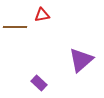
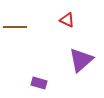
red triangle: moved 25 px right, 5 px down; rotated 35 degrees clockwise
purple rectangle: rotated 28 degrees counterclockwise
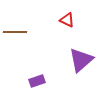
brown line: moved 5 px down
purple rectangle: moved 2 px left, 2 px up; rotated 35 degrees counterclockwise
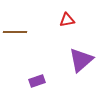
red triangle: rotated 35 degrees counterclockwise
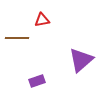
red triangle: moved 25 px left
brown line: moved 2 px right, 6 px down
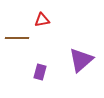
purple rectangle: moved 3 px right, 9 px up; rotated 56 degrees counterclockwise
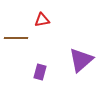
brown line: moved 1 px left
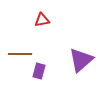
brown line: moved 4 px right, 16 px down
purple rectangle: moved 1 px left, 1 px up
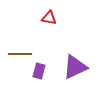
red triangle: moved 7 px right, 2 px up; rotated 21 degrees clockwise
purple triangle: moved 6 px left, 7 px down; rotated 16 degrees clockwise
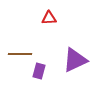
red triangle: rotated 14 degrees counterclockwise
purple triangle: moved 7 px up
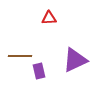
brown line: moved 2 px down
purple rectangle: rotated 28 degrees counterclockwise
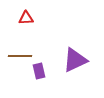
red triangle: moved 23 px left
